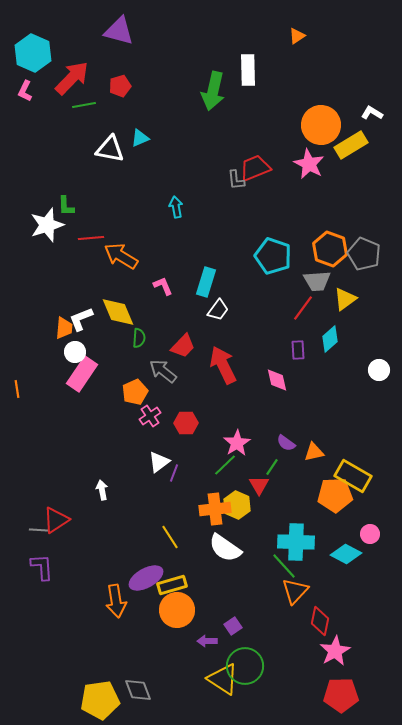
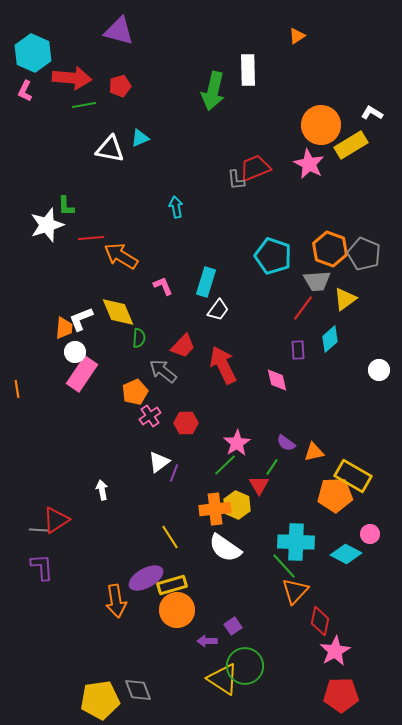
red arrow at (72, 78): rotated 51 degrees clockwise
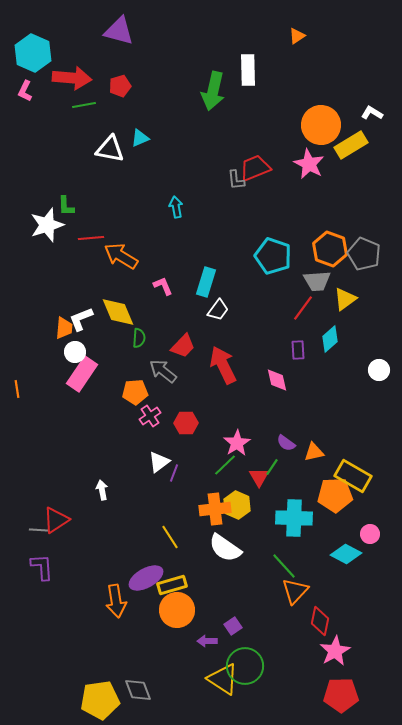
orange pentagon at (135, 392): rotated 20 degrees clockwise
red triangle at (259, 485): moved 8 px up
cyan cross at (296, 542): moved 2 px left, 24 px up
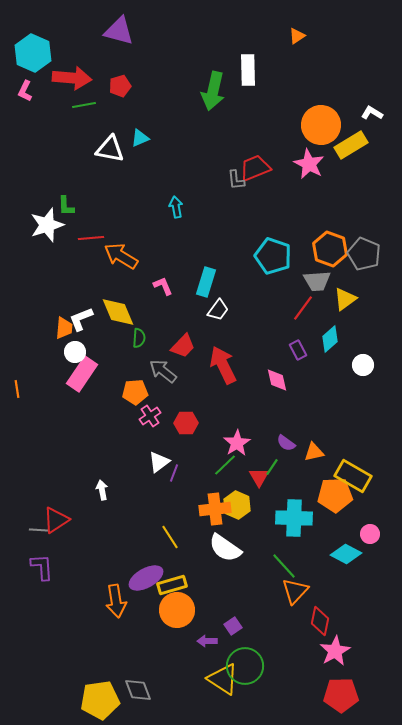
purple rectangle at (298, 350): rotated 24 degrees counterclockwise
white circle at (379, 370): moved 16 px left, 5 px up
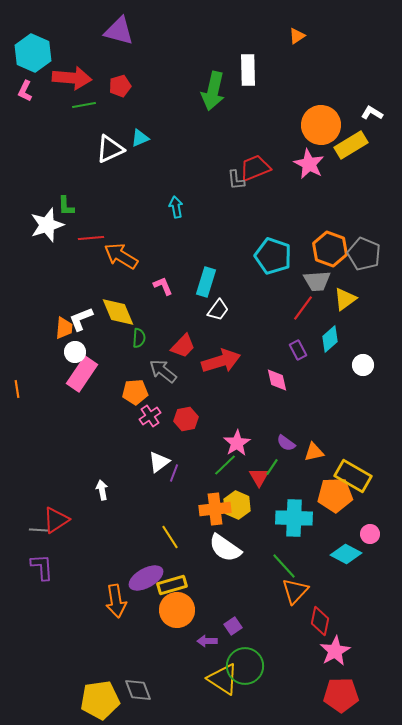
white triangle at (110, 149): rotated 36 degrees counterclockwise
red arrow at (223, 365): moved 2 px left, 4 px up; rotated 99 degrees clockwise
red hexagon at (186, 423): moved 4 px up; rotated 10 degrees counterclockwise
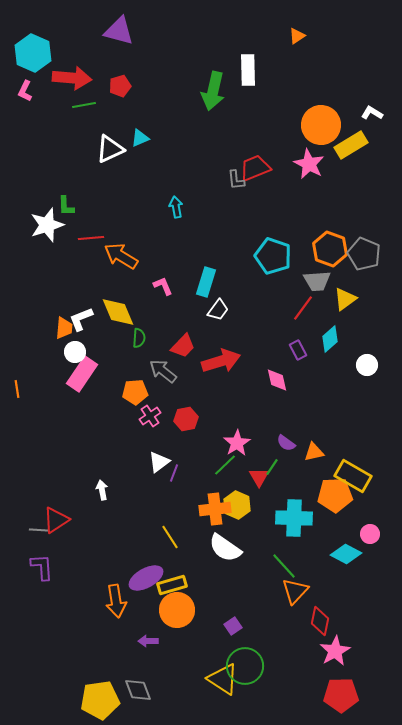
white circle at (363, 365): moved 4 px right
purple arrow at (207, 641): moved 59 px left
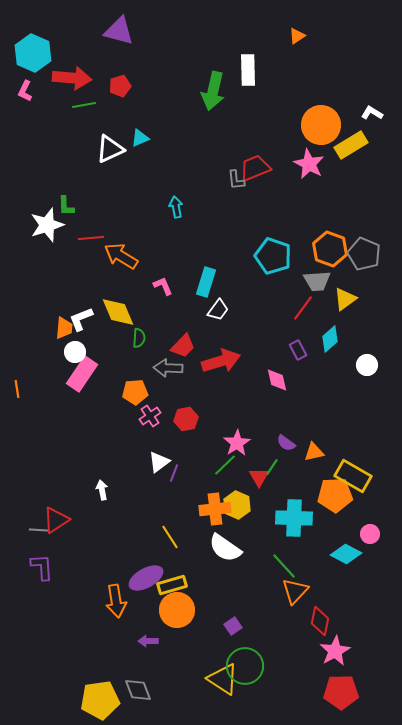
gray arrow at (163, 371): moved 5 px right, 3 px up; rotated 36 degrees counterclockwise
red pentagon at (341, 695): moved 3 px up
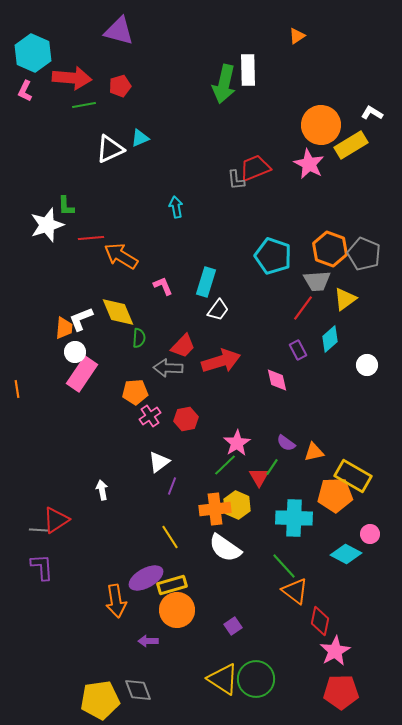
green arrow at (213, 91): moved 11 px right, 7 px up
purple line at (174, 473): moved 2 px left, 13 px down
orange triangle at (295, 591): rotated 36 degrees counterclockwise
green circle at (245, 666): moved 11 px right, 13 px down
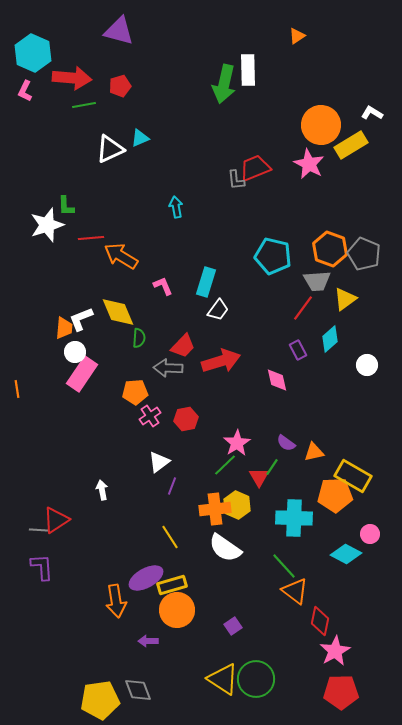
cyan pentagon at (273, 256): rotated 6 degrees counterclockwise
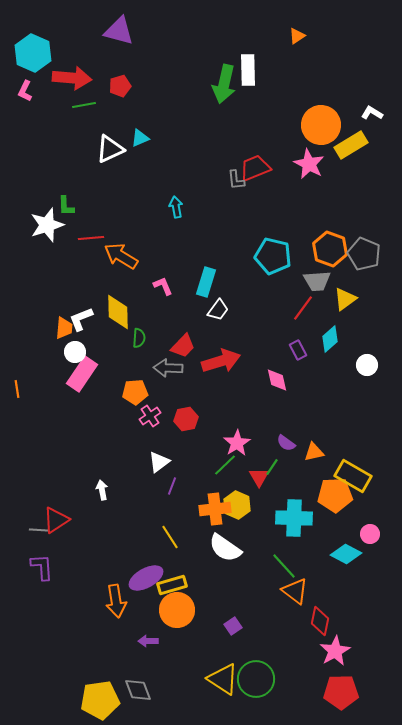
yellow diamond at (118, 312): rotated 21 degrees clockwise
